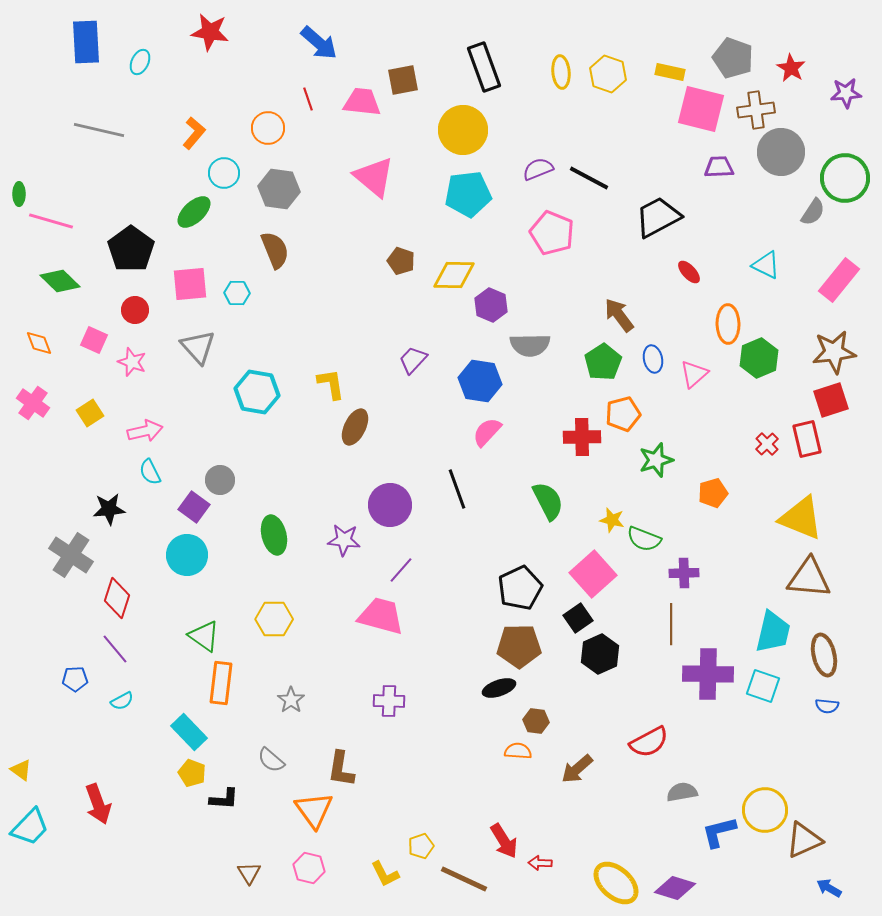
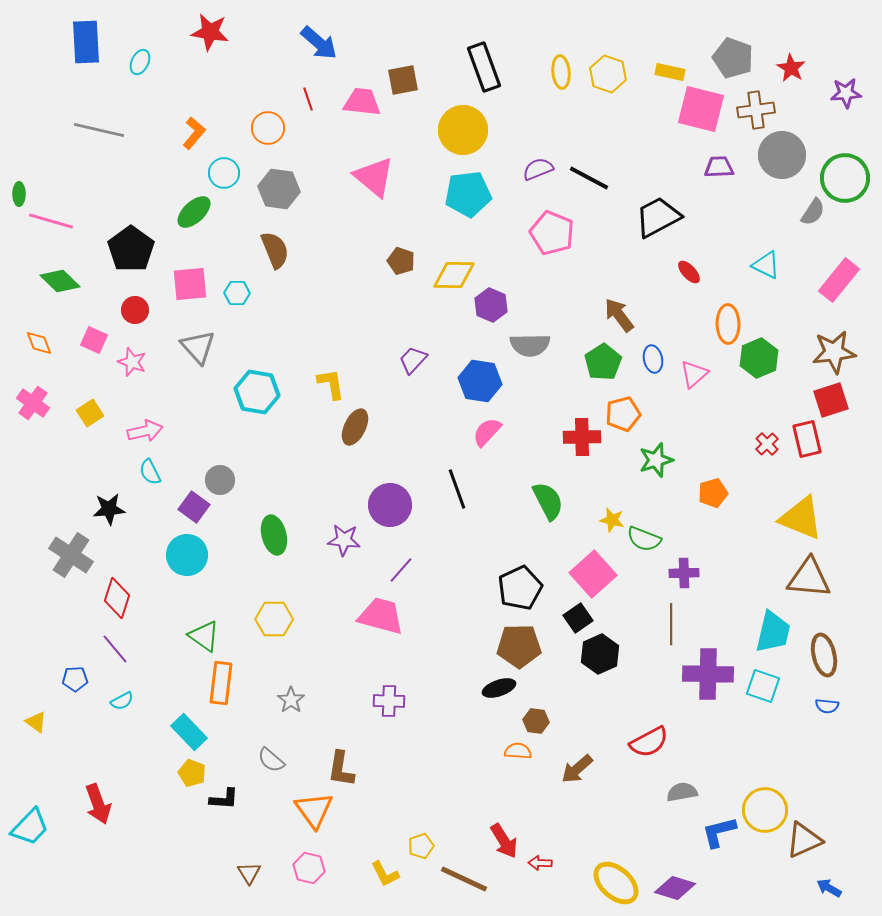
gray circle at (781, 152): moved 1 px right, 3 px down
yellow triangle at (21, 770): moved 15 px right, 48 px up
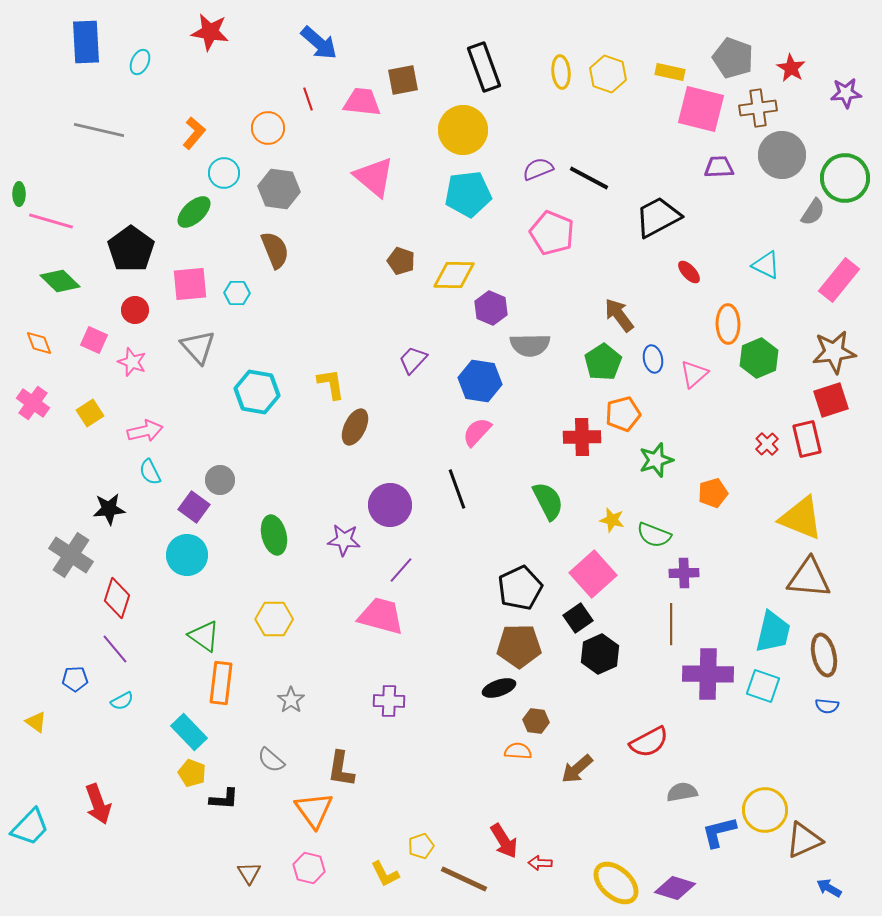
brown cross at (756, 110): moved 2 px right, 2 px up
purple hexagon at (491, 305): moved 3 px down
pink semicircle at (487, 432): moved 10 px left
green semicircle at (644, 539): moved 10 px right, 4 px up
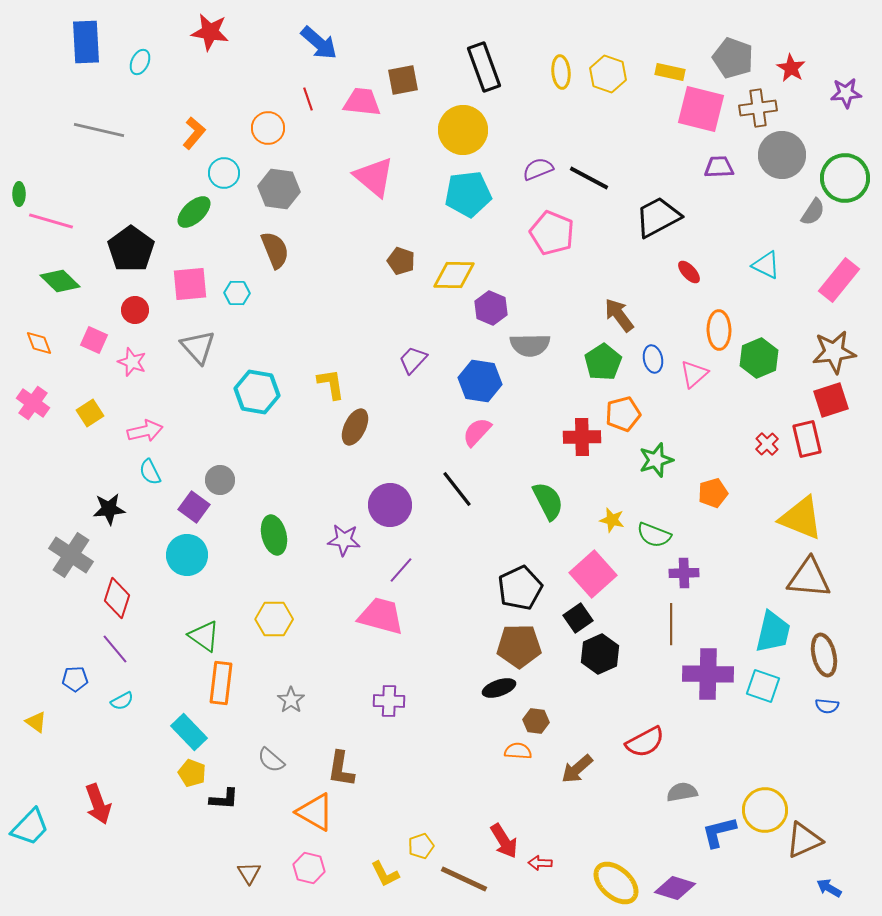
orange ellipse at (728, 324): moved 9 px left, 6 px down
black line at (457, 489): rotated 18 degrees counterclockwise
red semicircle at (649, 742): moved 4 px left
orange triangle at (314, 810): moved 1 px right, 2 px down; rotated 24 degrees counterclockwise
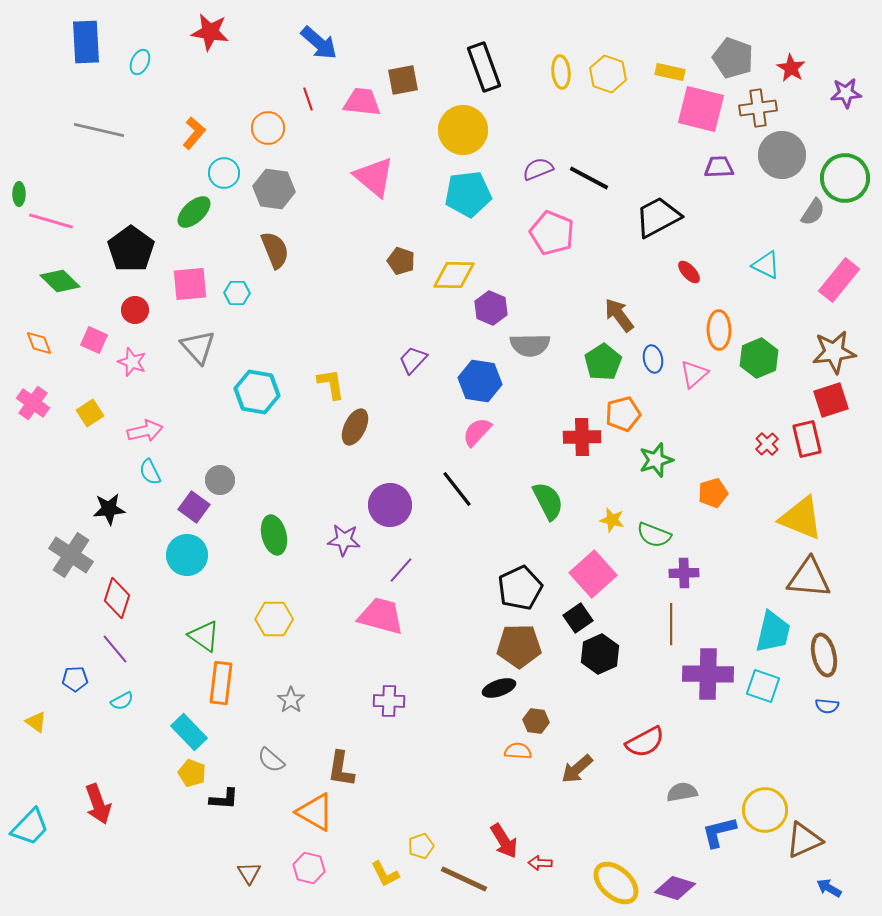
gray hexagon at (279, 189): moved 5 px left
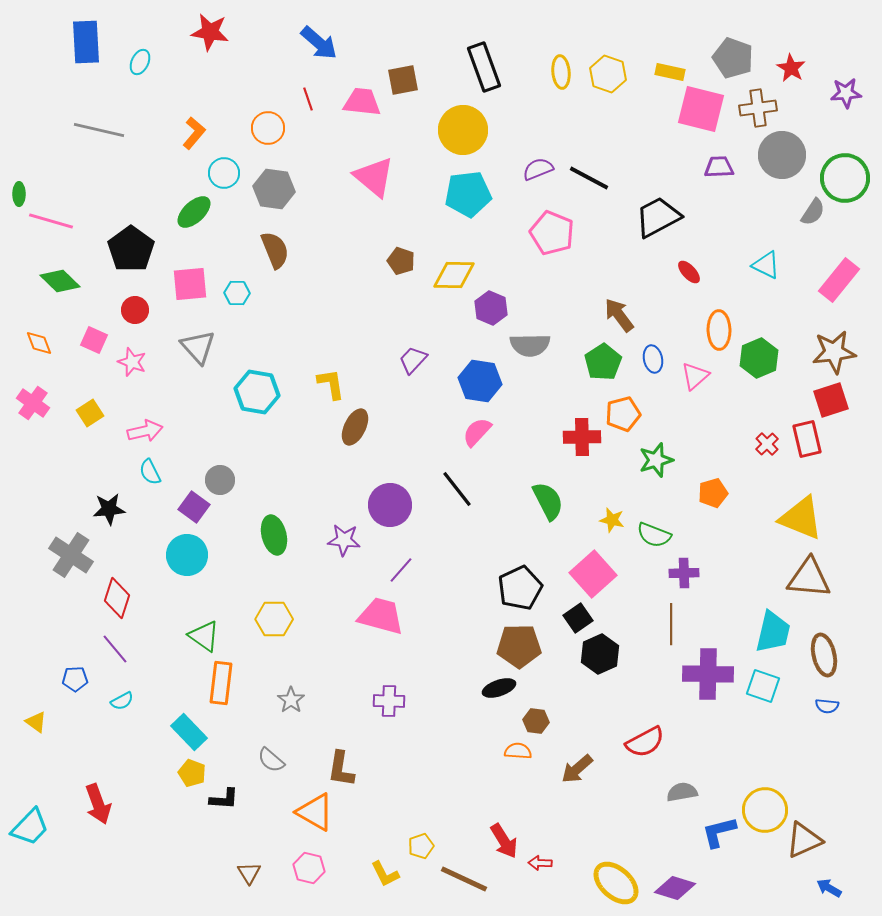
pink triangle at (694, 374): moved 1 px right, 2 px down
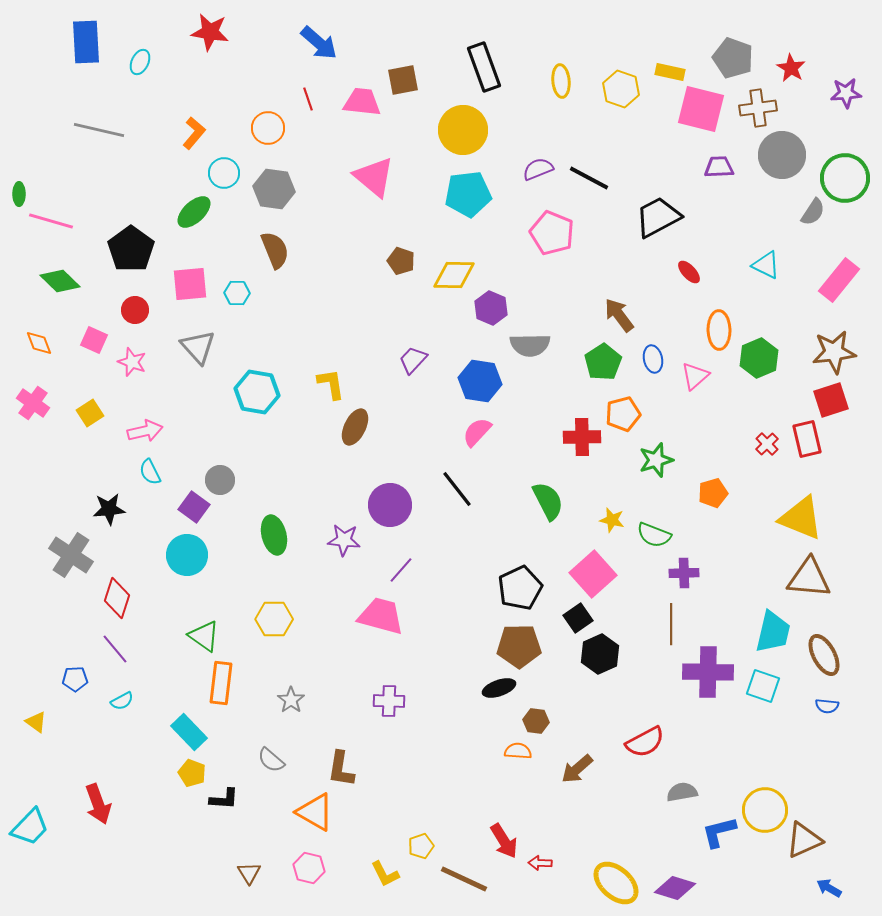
yellow ellipse at (561, 72): moved 9 px down
yellow hexagon at (608, 74): moved 13 px right, 15 px down
brown ellipse at (824, 655): rotated 15 degrees counterclockwise
purple cross at (708, 674): moved 2 px up
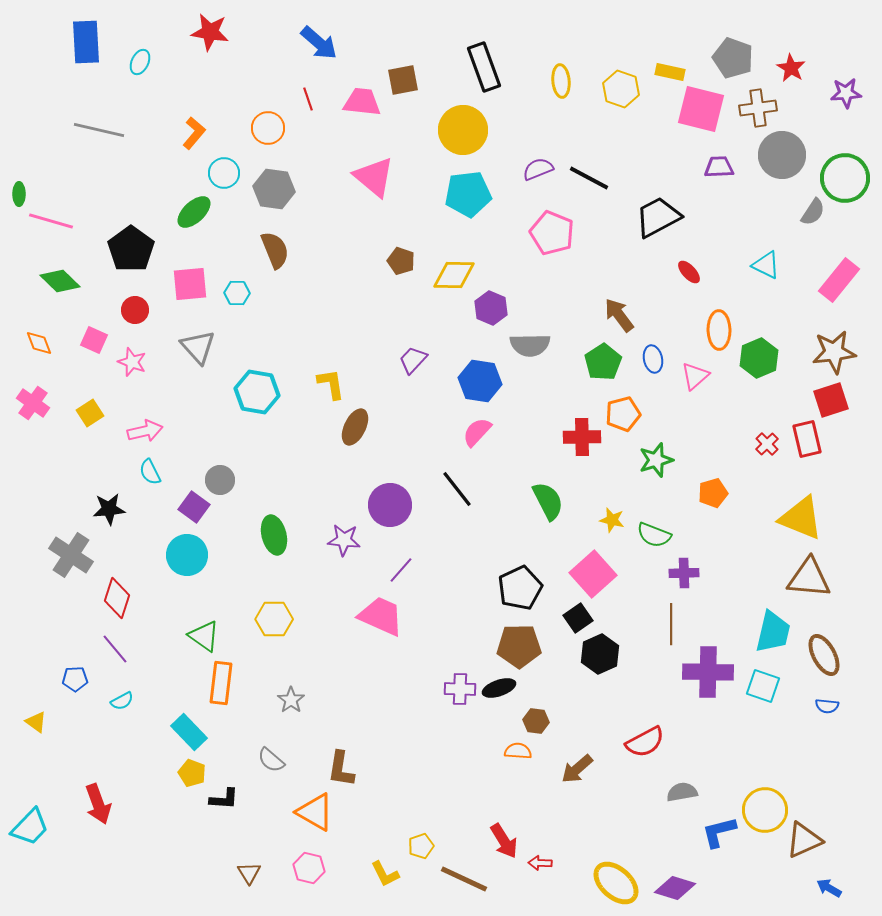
pink trapezoid at (381, 616): rotated 9 degrees clockwise
purple cross at (389, 701): moved 71 px right, 12 px up
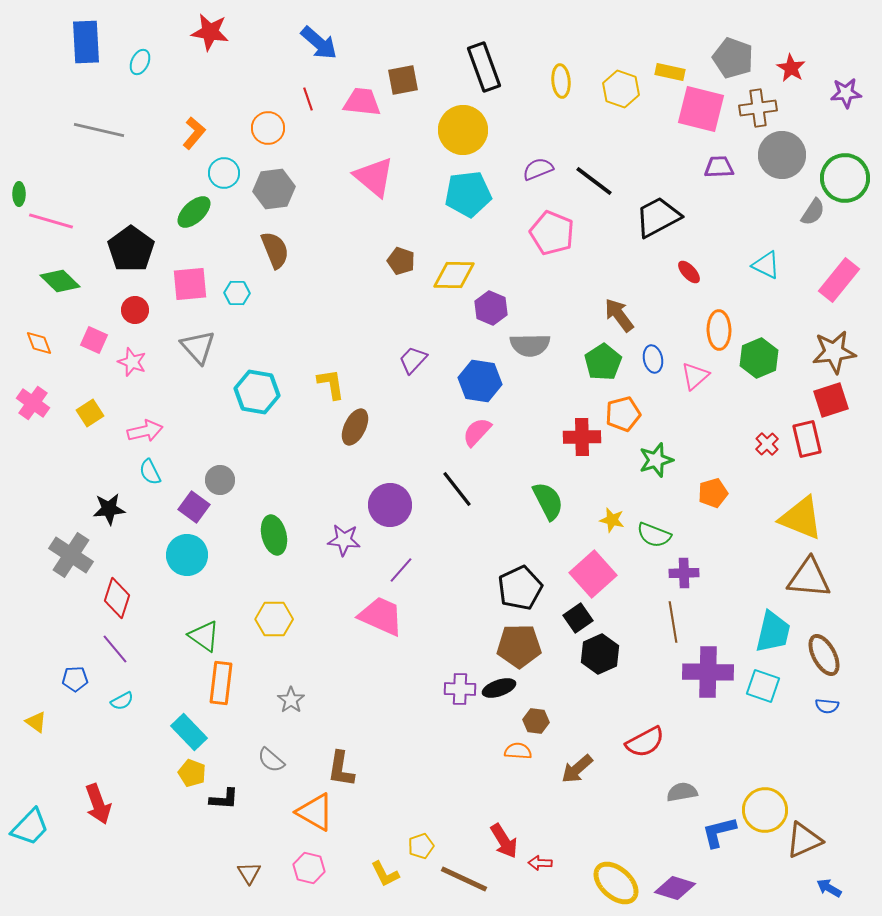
black line at (589, 178): moved 5 px right, 3 px down; rotated 9 degrees clockwise
gray hexagon at (274, 189): rotated 15 degrees counterclockwise
brown line at (671, 624): moved 2 px right, 2 px up; rotated 9 degrees counterclockwise
